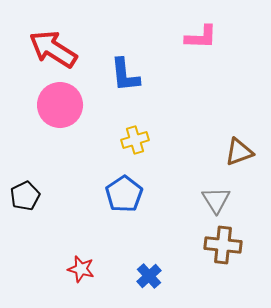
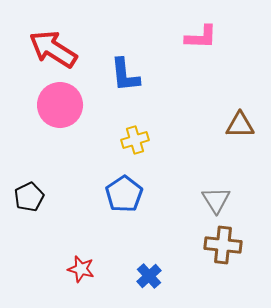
brown triangle: moved 1 px right, 27 px up; rotated 20 degrees clockwise
black pentagon: moved 4 px right, 1 px down
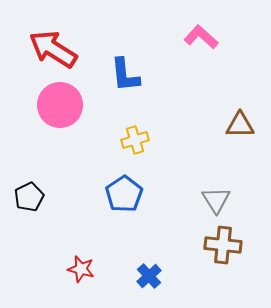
pink L-shape: rotated 140 degrees counterclockwise
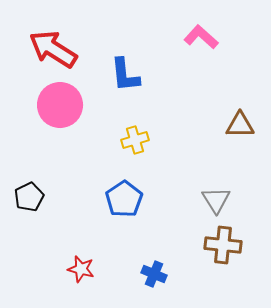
blue pentagon: moved 5 px down
blue cross: moved 5 px right, 2 px up; rotated 25 degrees counterclockwise
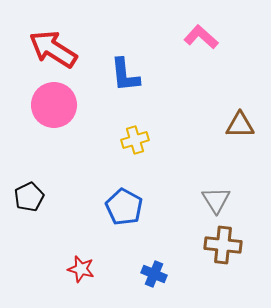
pink circle: moved 6 px left
blue pentagon: moved 8 px down; rotated 9 degrees counterclockwise
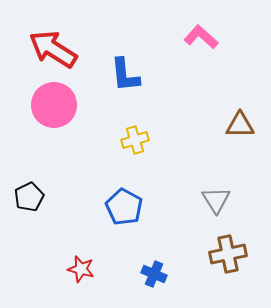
brown cross: moved 5 px right, 9 px down; rotated 18 degrees counterclockwise
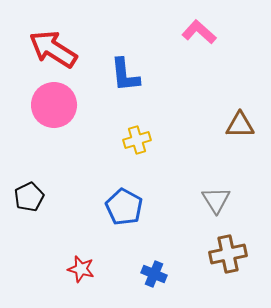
pink L-shape: moved 2 px left, 5 px up
yellow cross: moved 2 px right
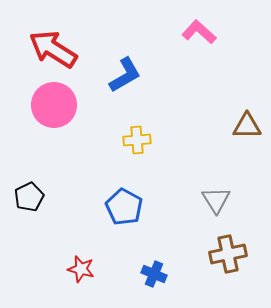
blue L-shape: rotated 114 degrees counterclockwise
brown triangle: moved 7 px right, 1 px down
yellow cross: rotated 12 degrees clockwise
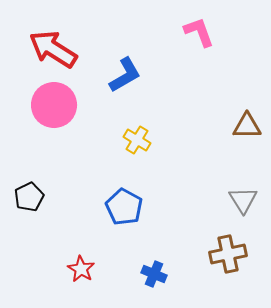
pink L-shape: rotated 28 degrees clockwise
yellow cross: rotated 36 degrees clockwise
gray triangle: moved 27 px right
red star: rotated 16 degrees clockwise
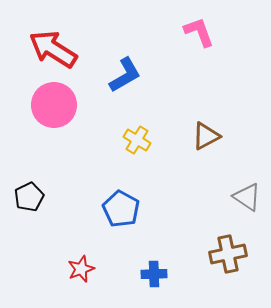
brown triangle: moved 41 px left, 10 px down; rotated 28 degrees counterclockwise
gray triangle: moved 4 px right, 3 px up; rotated 24 degrees counterclockwise
blue pentagon: moved 3 px left, 2 px down
red star: rotated 20 degrees clockwise
blue cross: rotated 25 degrees counterclockwise
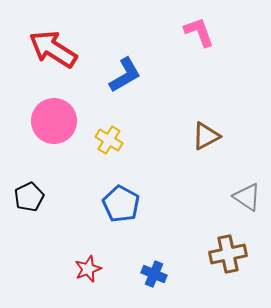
pink circle: moved 16 px down
yellow cross: moved 28 px left
blue pentagon: moved 5 px up
red star: moved 7 px right
blue cross: rotated 25 degrees clockwise
